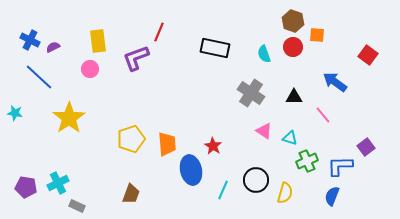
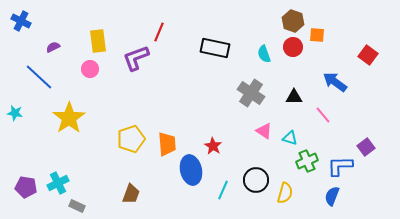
blue cross: moved 9 px left, 19 px up
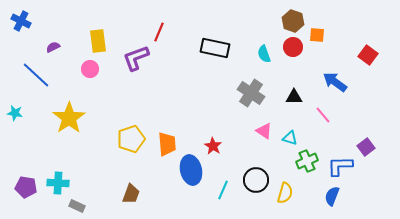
blue line: moved 3 px left, 2 px up
cyan cross: rotated 30 degrees clockwise
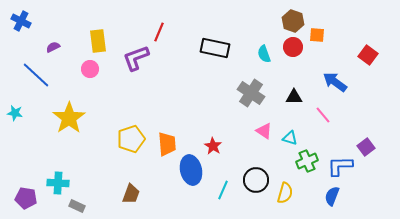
purple pentagon: moved 11 px down
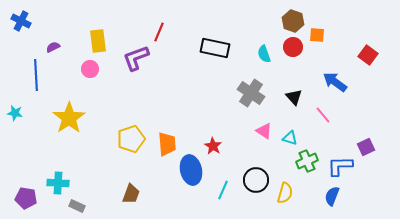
blue line: rotated 44 degrees clockwise
black triangle: rotated 48 degrees clockwise
purple square: rotated 12 degrees clockwise
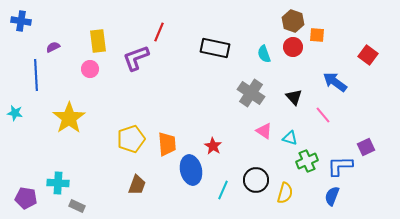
blue cross: rotated 18 degrees counterclockwise
brown trapezoid: moved 6 px right, 9 px up
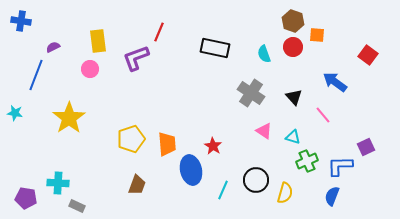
blue line: rotated 24 degrees clockwise
cyan triangle: moved 3 px right, 1 px up
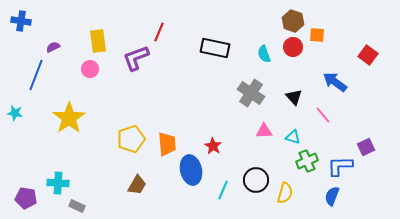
pink triangle: rotated 36 degrees counterclockwise
brown trapezoid: rotated 10 degrees clockwise
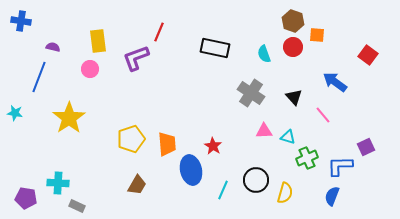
purple semicircle: rotated 40 degrees clockwise
blue line: moved 3 px right, 2 px down
cyan triangle: moved 5 px left
green cross: moved 3 px up
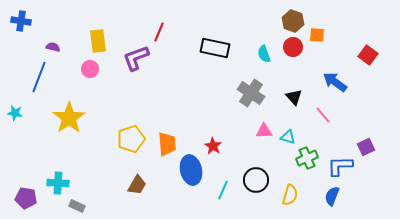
yellow semicircle: moved 5 px right, 2 px down
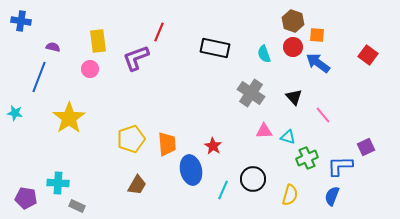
blue arrow: moved 17 px left, 19 px up
black circle: moved 3 px left, 1 px up
